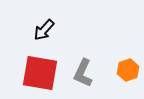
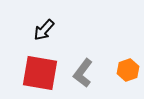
gray L-shape: rotated 12 degrees clockwise
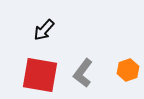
red square: moved 2 px down
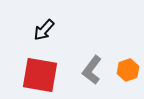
gray L-shape: moved 9 px right, 3 px up
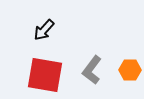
orange hexagon: moved 2 px right; rotated 20 degrees clockwise
red square: moved 5 px right
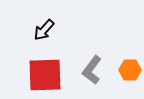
red square: rotated 12 degrees counterclockwise
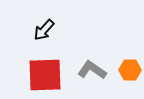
gray L-shape: rotated 88 degrees clockwise
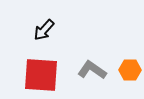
red square: moved 4 px left; rotated 6 degrees clockwise
